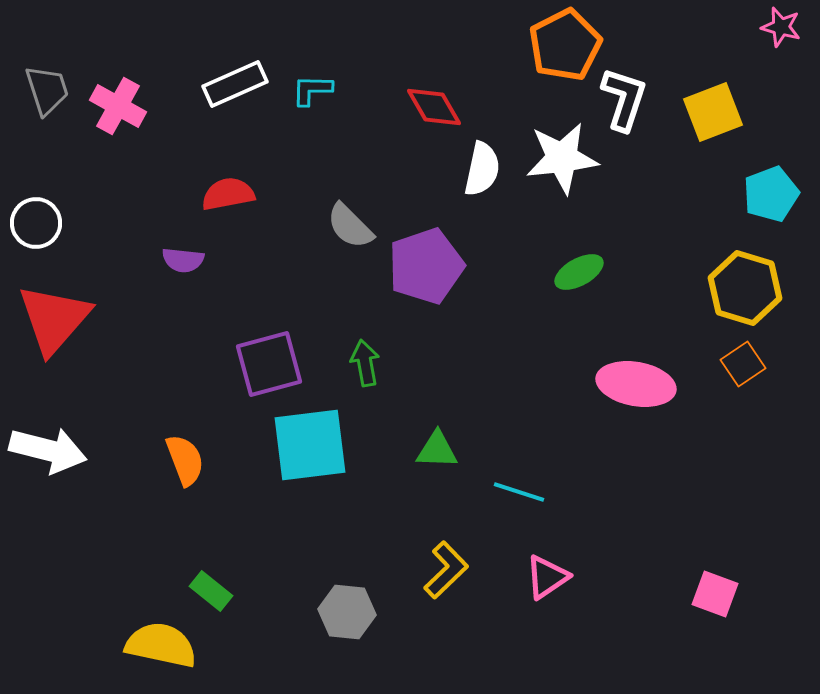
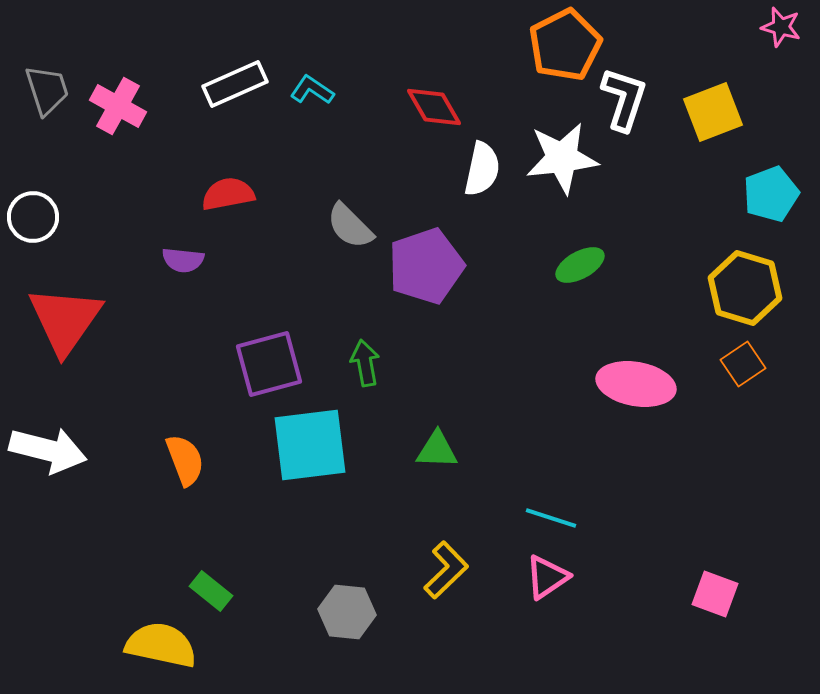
cyan L-shape: rotated 33 degrees clockwise
white circle: moved 3 px left, 6 px up
green ellipse: moved 1 px right, 7 px up
red triangle: moved 11 px right, 1 px down; rotated 6 degrees counterclockwise
cyan line: moved 32 px right, 26 px down
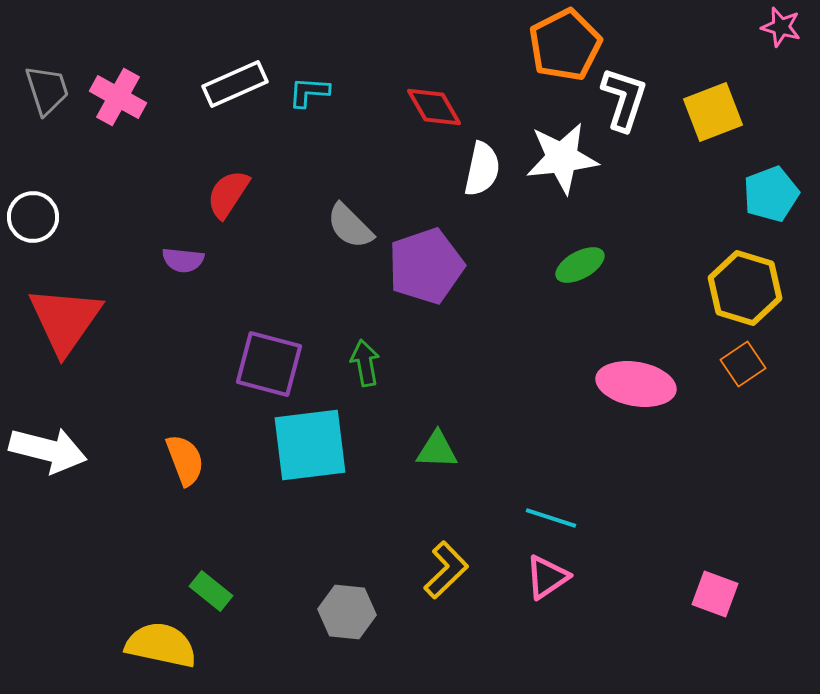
cyan L-shape: moved 3 px left, 2 px down; rotated 30 degrees counterclockwise
pink cross: moved 9 px up
red semicircle: rotated 46 degrees counterclockwise
purple square: rotated 30 degrees clockwise
